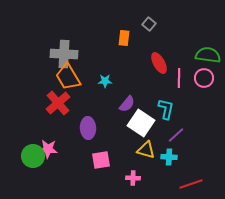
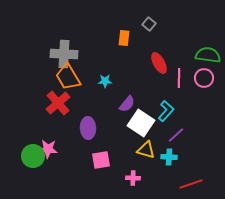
cyan L-shape: moved 2 px down; rotated 30 degrees clockwise
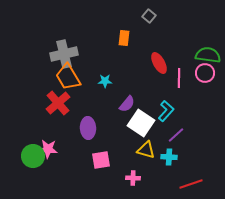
gray square: moved 8 px up
gray cross: rotated 16 degrees counterclockwise
pink circle: moved 1 px right, 5 px up
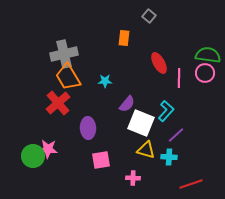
white square: rotated 12 degrees counterclockwise
